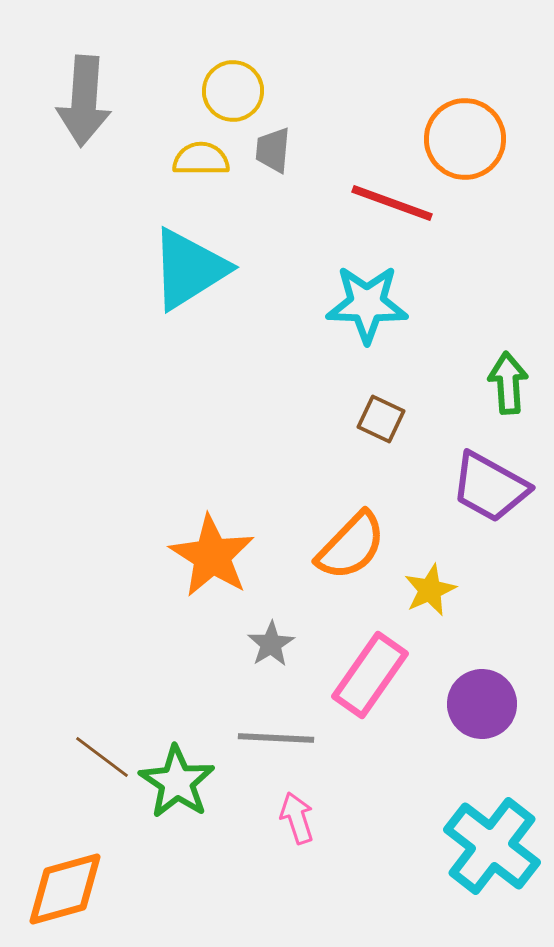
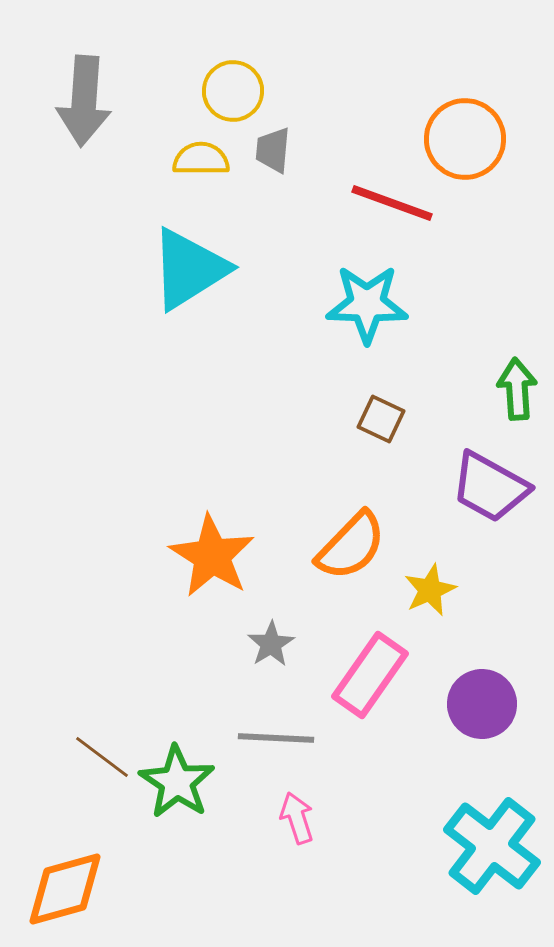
green arrow: moved 9 px right, 6 px down
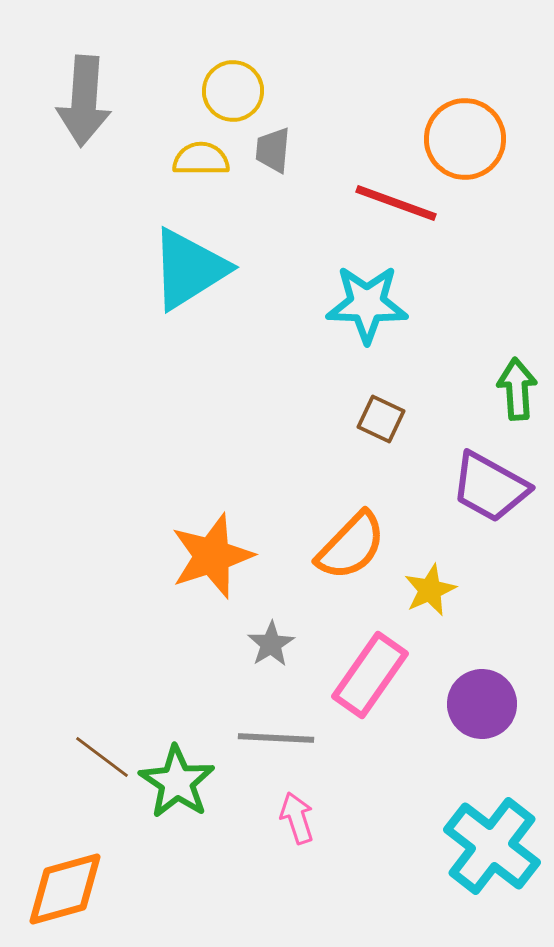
red line: moved 4 px right
orange star: rotated 22 degrees clockwise
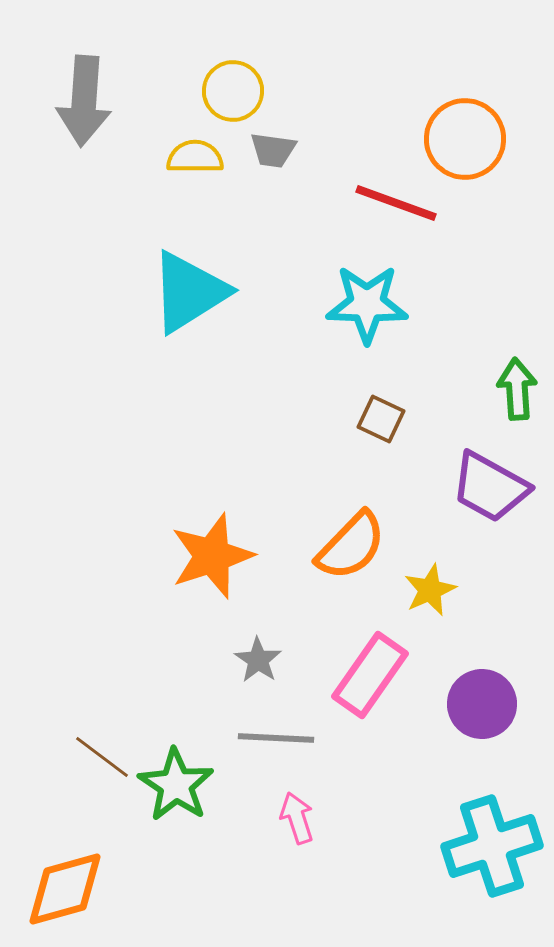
gray trapezoid: rotated 87 degrees counterclockwise
yellow semicircle: moved 6 px left, 2 px up
cyan triangle: moved 23 px down
gray star: moved 13 px left, 16 px down; rotated 6 degrees counterclockwise
green star: moved 1 px left, 3 px down
cyan cross: rotated 34 degrees clockwise
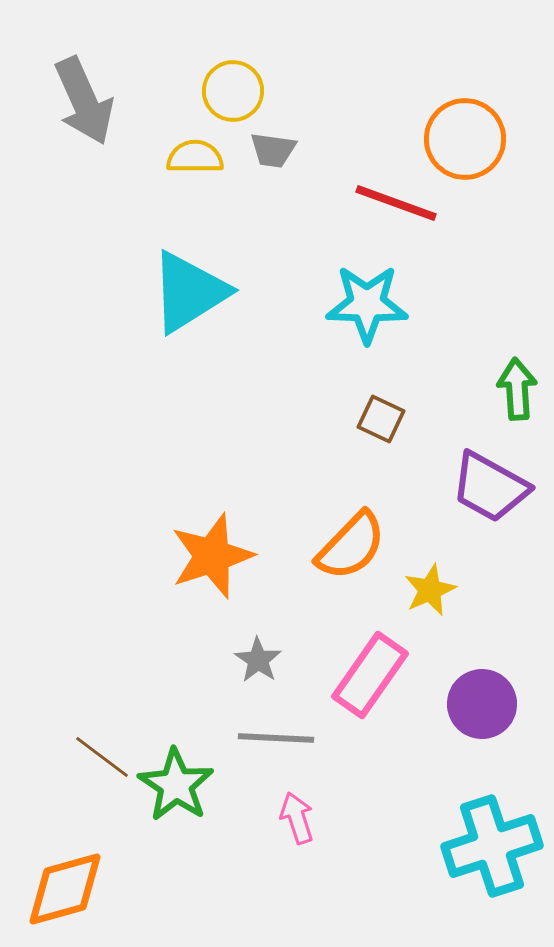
gray arrow: rotated 28 degrees counterclockwise
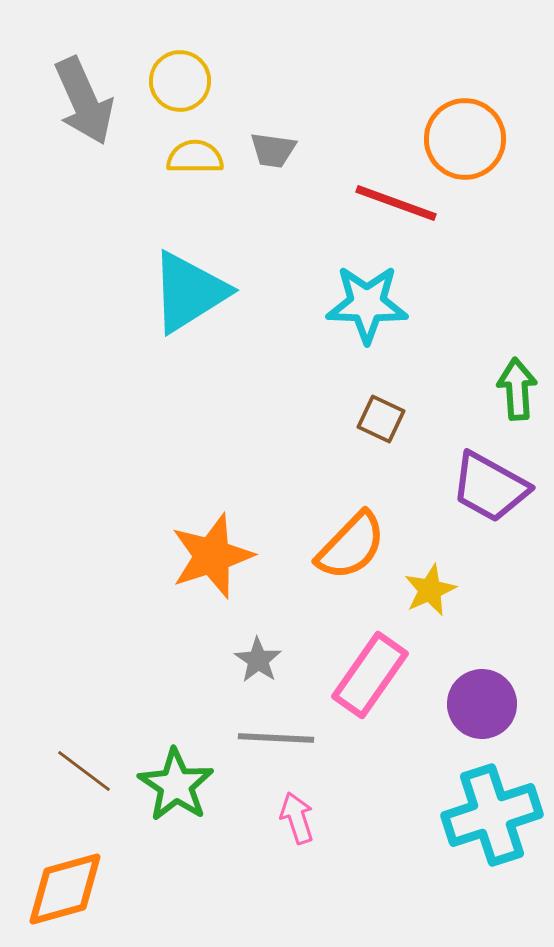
yellow circle: moved 53 px left, 10 px up
brown line: moved 18 px left, 14 px down
cyan cross: moved 31 px up
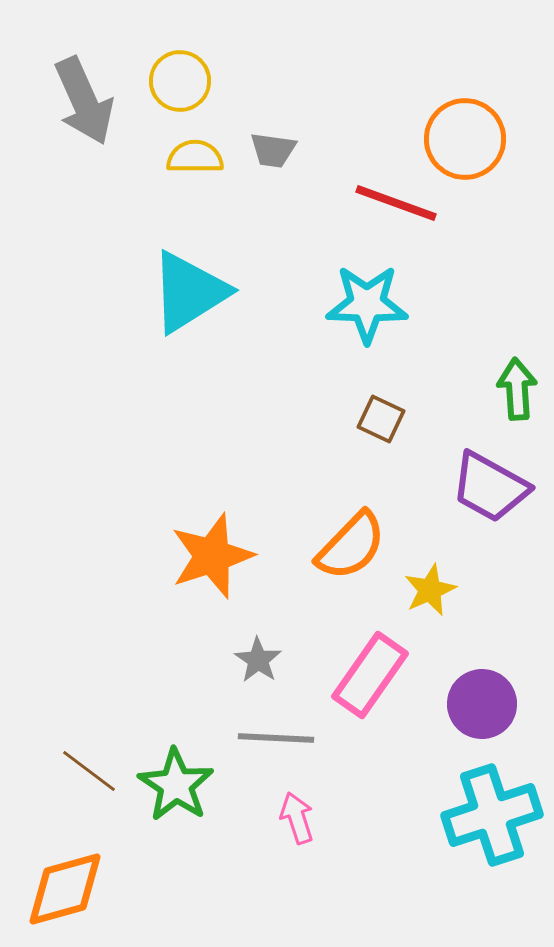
brown line: moved 5 px right
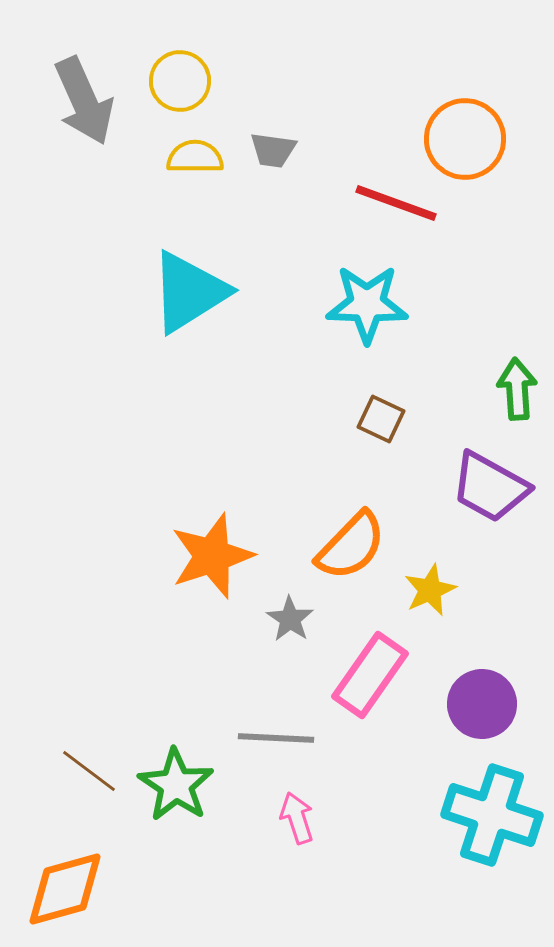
gray star: moved 32 px right, 41 px up
cyan cross: rotated 36 degrees clockwise
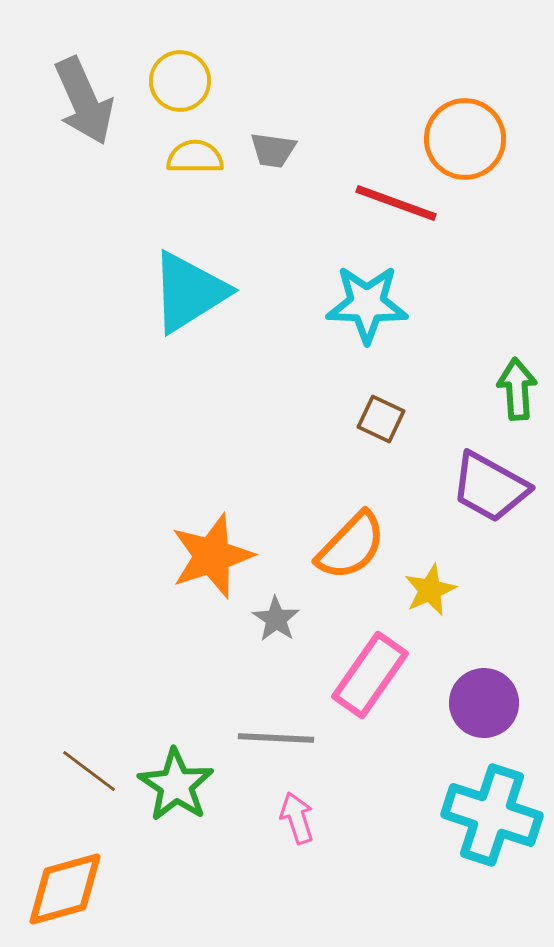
gray star: moved 14 px left
purple circle: moved 2 px right, 1 px up
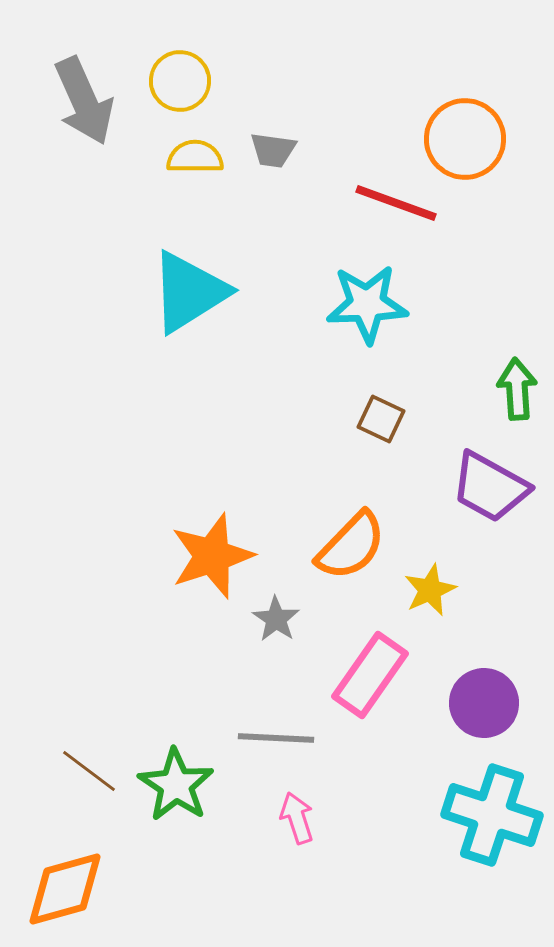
cyan star: rotated 4 degrees counterclockwise
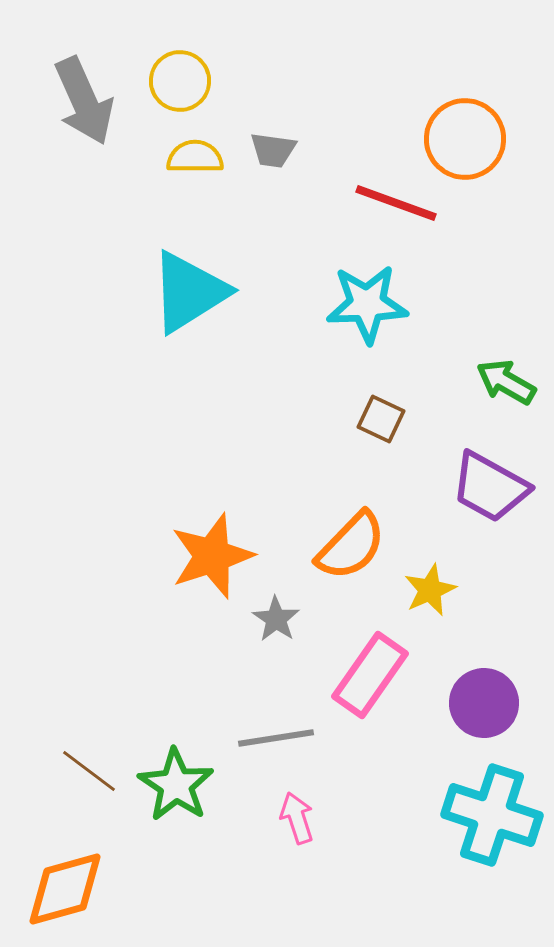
green arrow: moved 11 px left, 7 px up; rotated 56 degrees counterclockwise
gray line: rotated 12 degrees counterclockwise
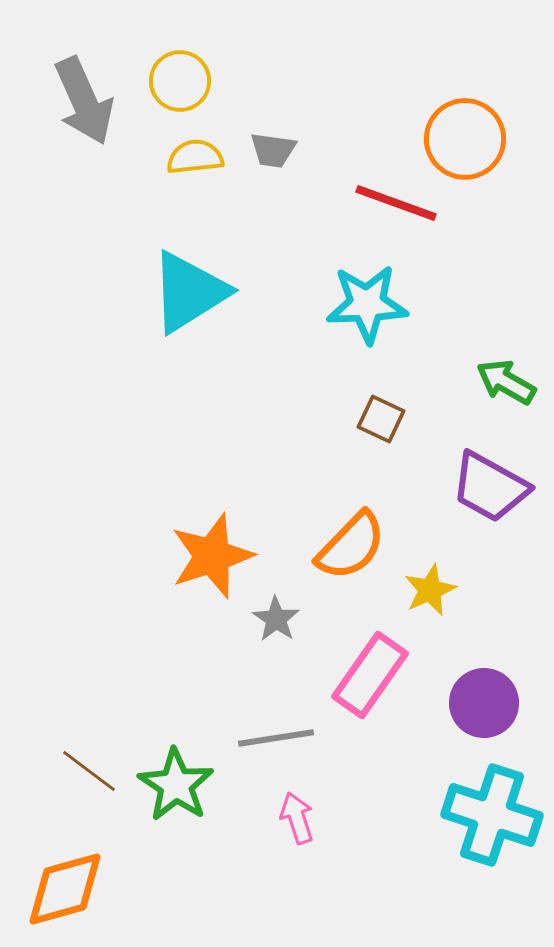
yellow semicircle: rotated 6 degrees counterclockwise
